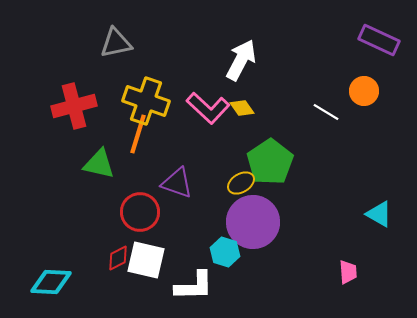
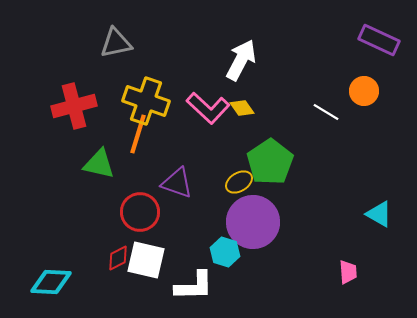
yellow ellipse: moved 2 px left, 1 px up
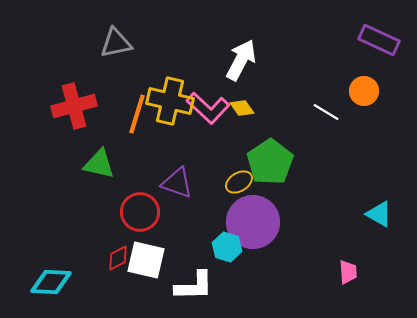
yellow cross: moved 24 px right; rotated 6 degrees counterclockwise
orange line: moved 1 px left, 20 px up
cyan hexagon: moved 2 px right, 5 px up
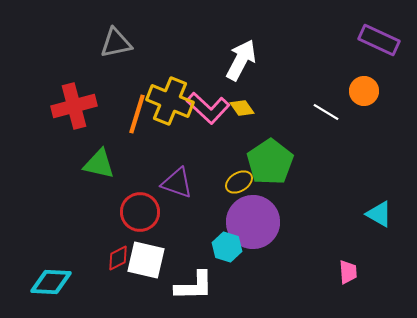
yellow cross: rotated 9 degrees clockwise
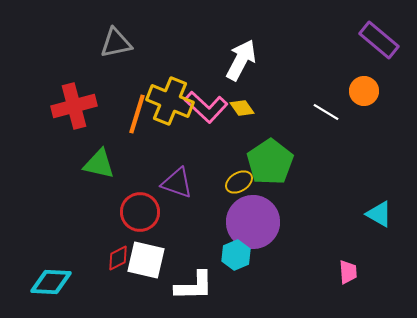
purple rectangle: rotated 15 degrees clockwise
pink L-shape: moved 2 px left, 1 px up
cyan hexagon: moved 9 px right, 8 px down; rotated 20 degrees clockwise
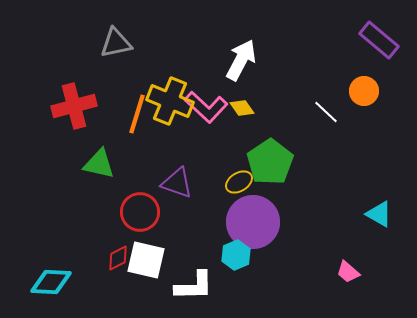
white line: rotated 12 degrees clockwise
pink trapezoid: rotated 135 degrees clockwise
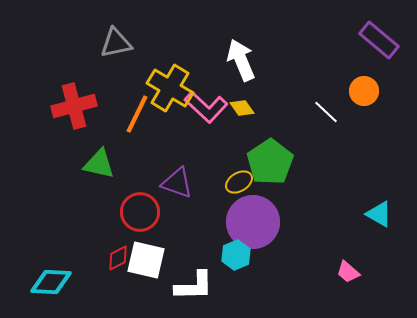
white arrow: rotated 51 degrees counterclockwise
yellow cross: moved 13 px up; rotated 9 degrees clockwise
orange line: rotated 9 degrees clockwise
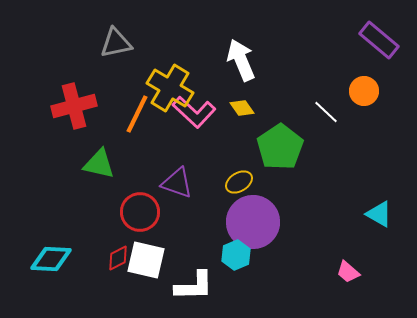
pink L-shape: moved 12 px left, 5 px down
green pentagon: moved 10 px right, 15 px up
cyan diamond: moved 23 px up
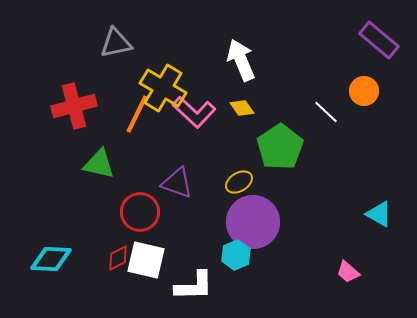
yellow cross: moved 7 px left
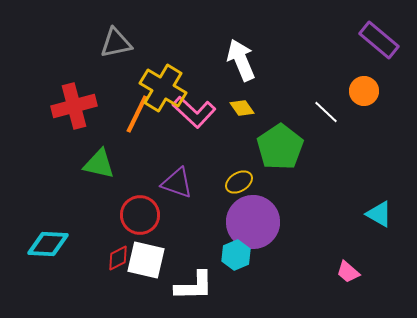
red circle: moved 3 px down
cyan diamond: moved 3 px left, 15 px up
